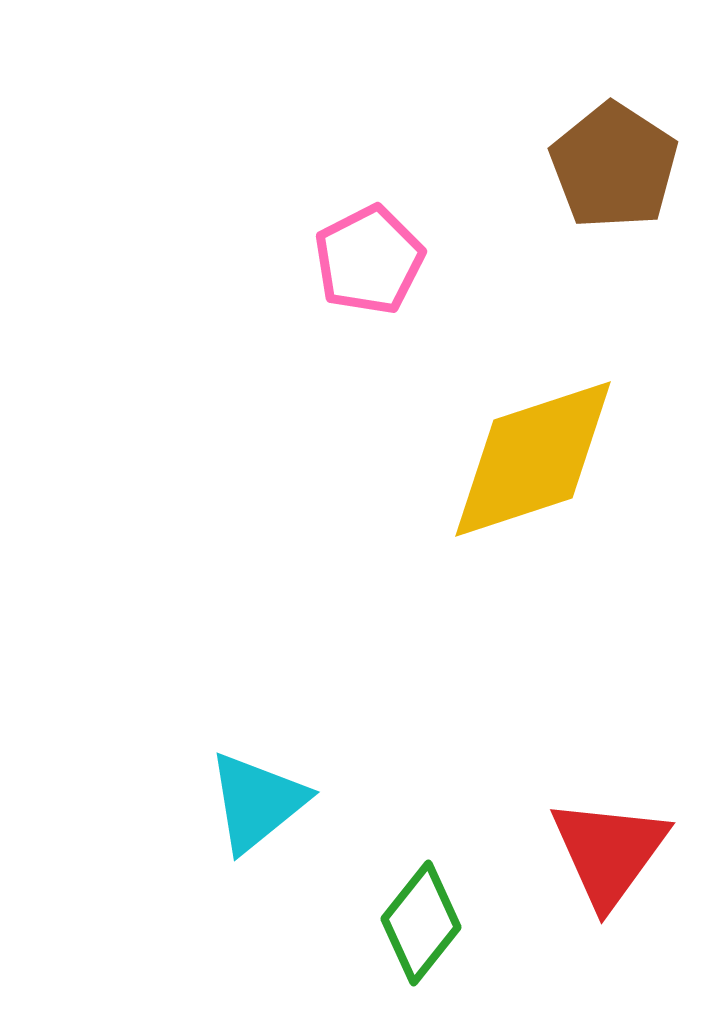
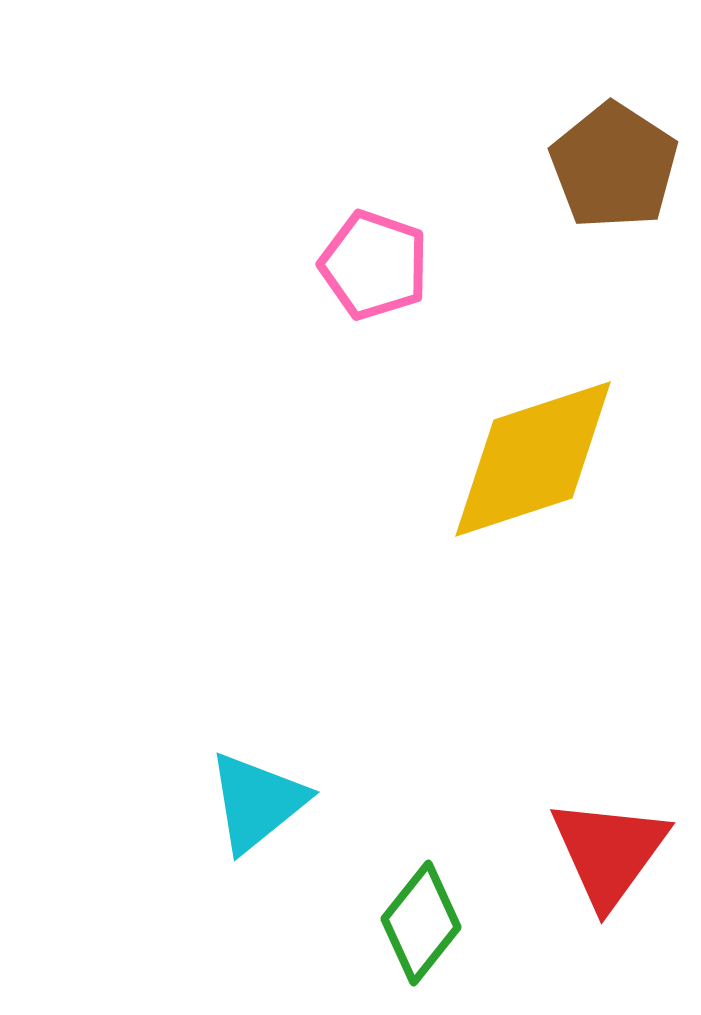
pink pentagon: moved 5 px right, 5 px down; rotated 26 degrees counterclockwise
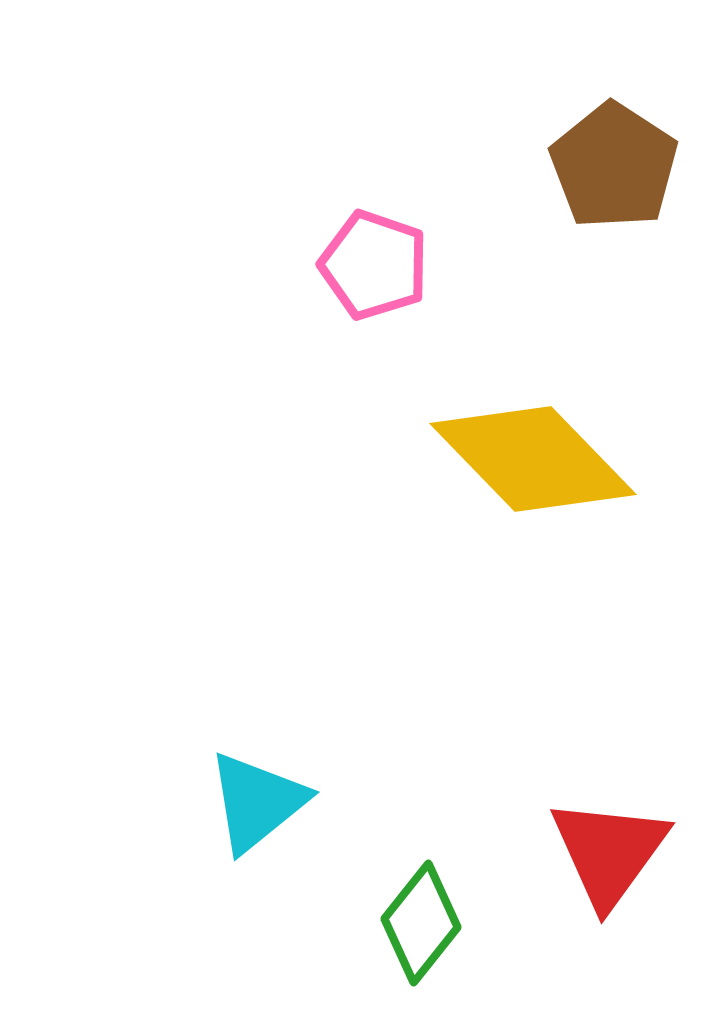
yellow diamond: rotated 64 degrees clockwise
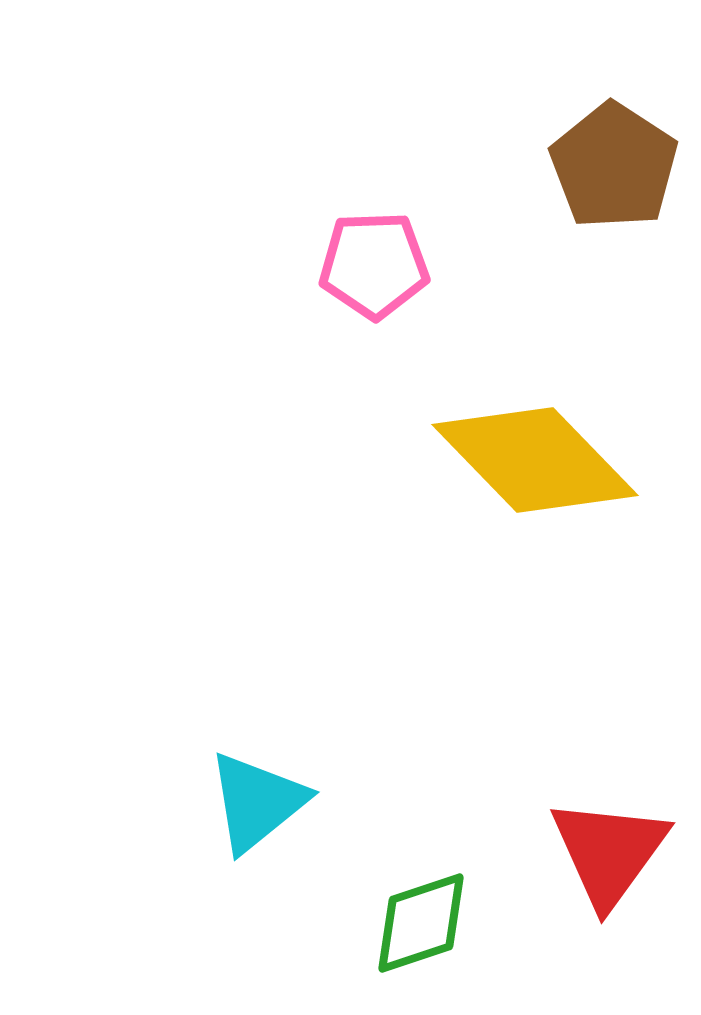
pink pentagon: rotated 21 degrees counterclockwise
yellow diamond: moved 2 px right, 1 px down
green diamond: rotated 33 degrees clockwise
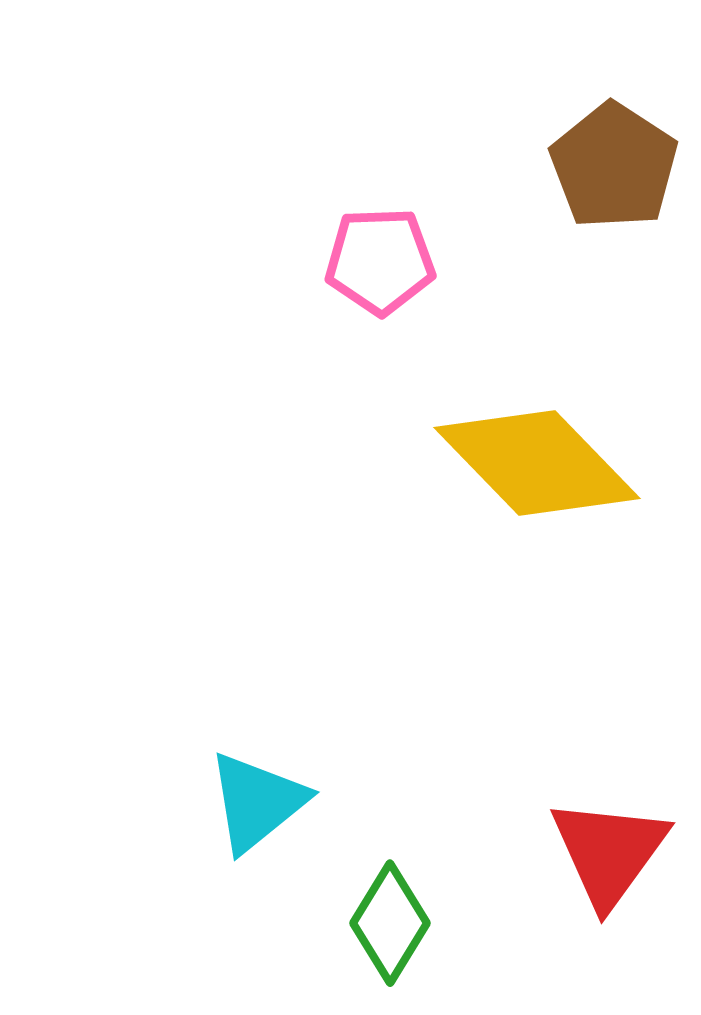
pink pentagon: moved 6 px right, 4 px up
yellow diamond: moved 2 px right, 3 px down
green diamond: moved 31 px left; rotated 40 degrees counterclockwise
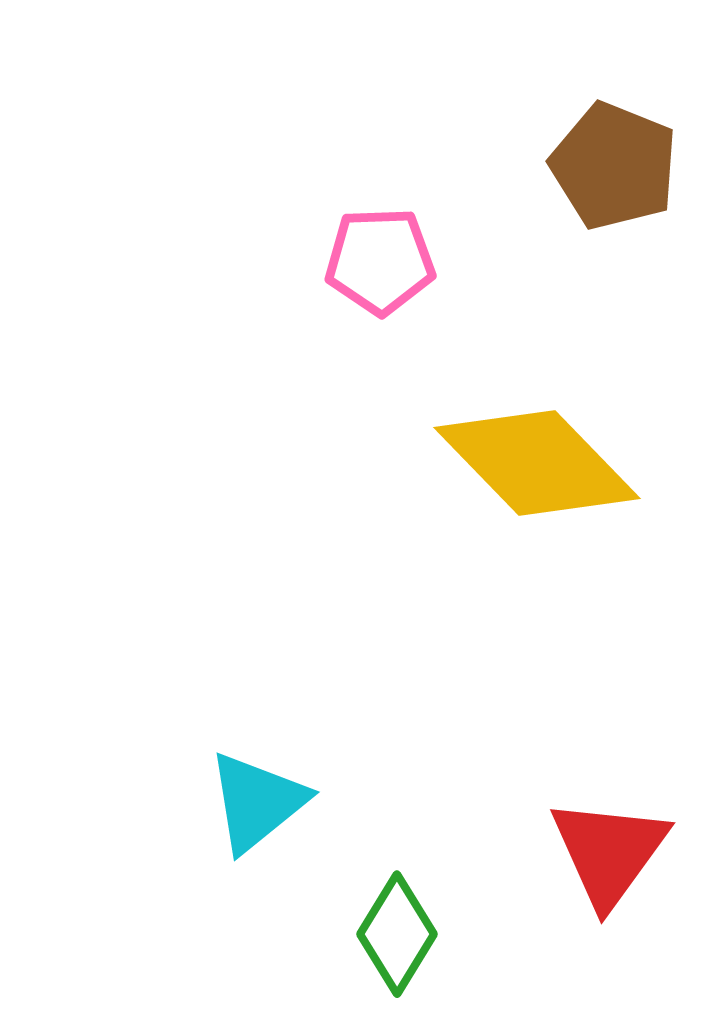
brown pentagon: rotated 11 degrees counterclockwise
green diamond: moved 7 px right, 11 px down
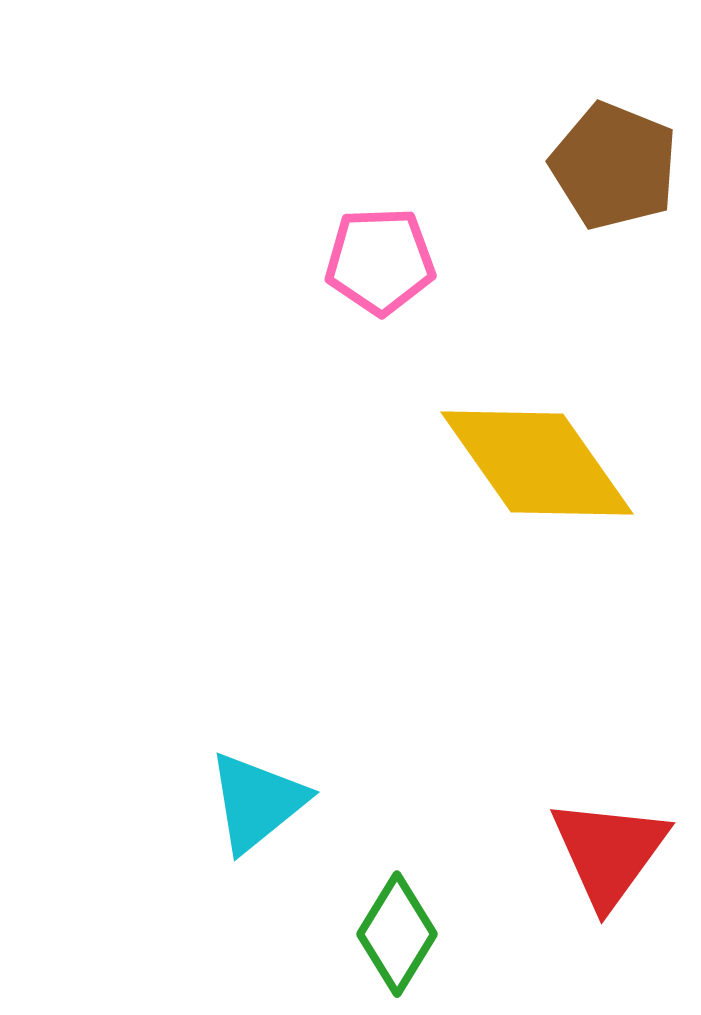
yellow diamond: rotated 9 degrees clockwise
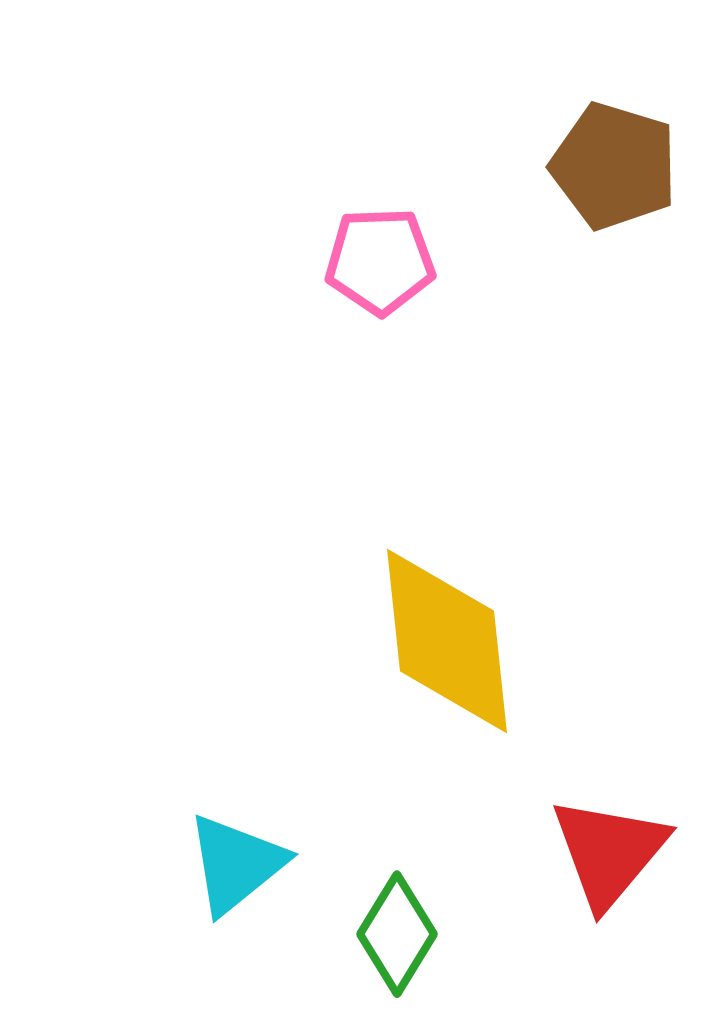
brown pentagon: rotated 5 degrees counterclockwise
yellow diamond: moved 90 px left, 178 px down; rotated 29 degrees clockwise
cyan triangle: moved 21 px left, 62 px down
red triangle: rotated 4 degrees clockwise
